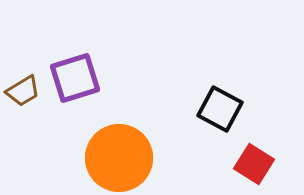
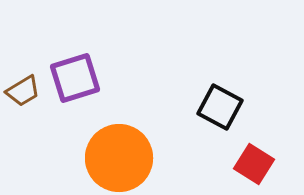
black square: moved 2 px up
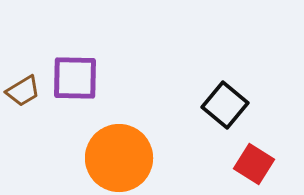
purple square: rotated 18 degrees clockwise
black square: moved 5 px right, 2 px up; rotated 12 degrees clockwise
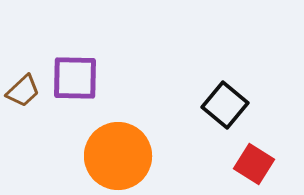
brown trapezoid: rotated 12 degrees counterclockwise
orange circle: moved 1 px left, 2 px up
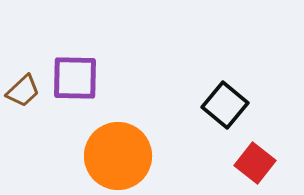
red square: moved 1 px right, 1 px up; rotated 6 degrees clockwise
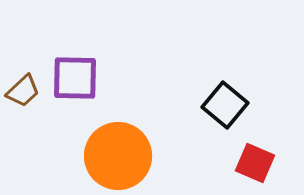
red square: rotated 15 degrees counterclockwise
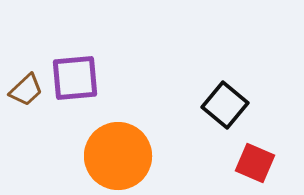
purple square: rotated 6 degrees counterclockwise
brown trapezoid: moved 3 px right, 1 px up
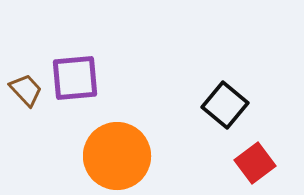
brown trapezoid: rotated 90 degrees counterclockwise
orange circle: moved 1 px left
red square: rotated 30 degrees clockwise
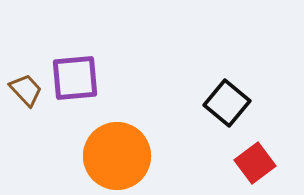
black square: moved 2 px right, 2 px up
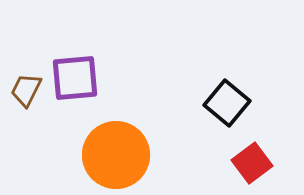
brown trapezoid: rotated 111 degrees counterclockwise
orange circle: moved 1 px left, 1 px up
red square: moved 3 px left
